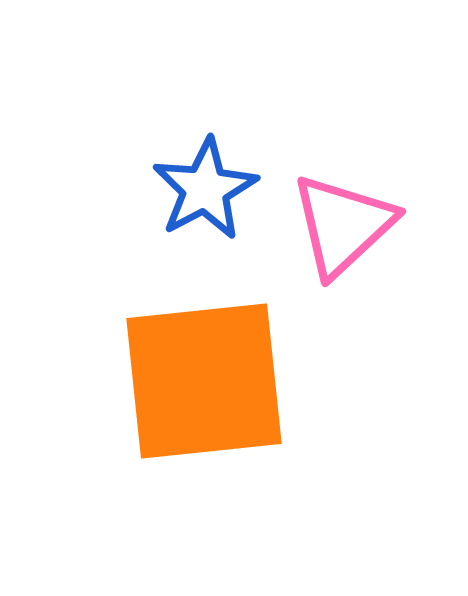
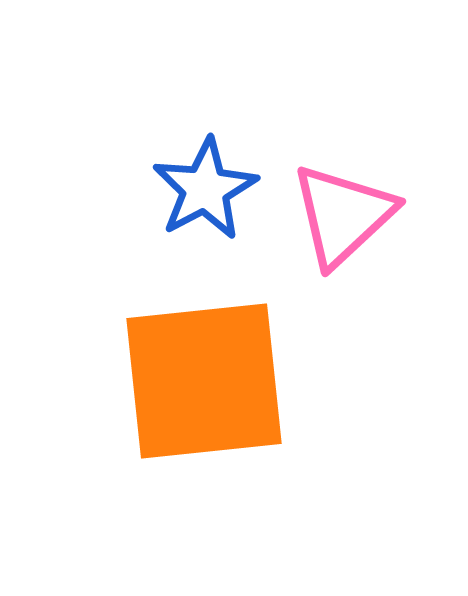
pink triangle: moved 10 px up
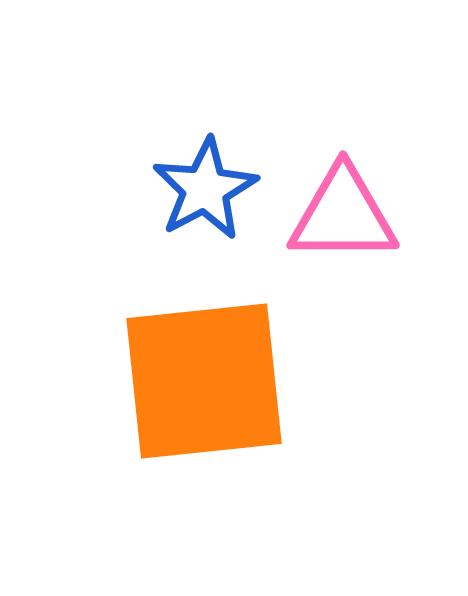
pink triangle: rotated 43 degrees clockwise
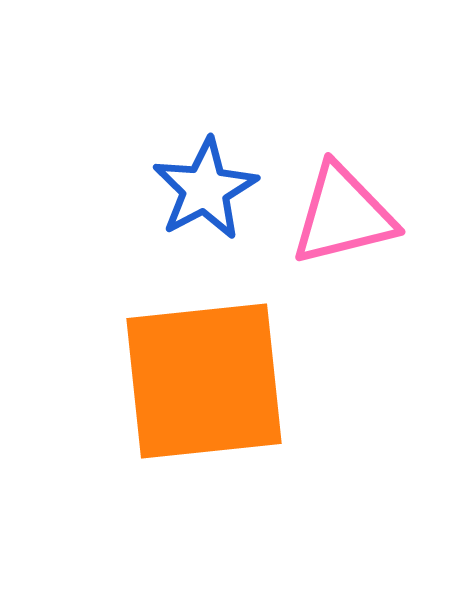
pink triangle: rotated 14 degrees counterclockwise
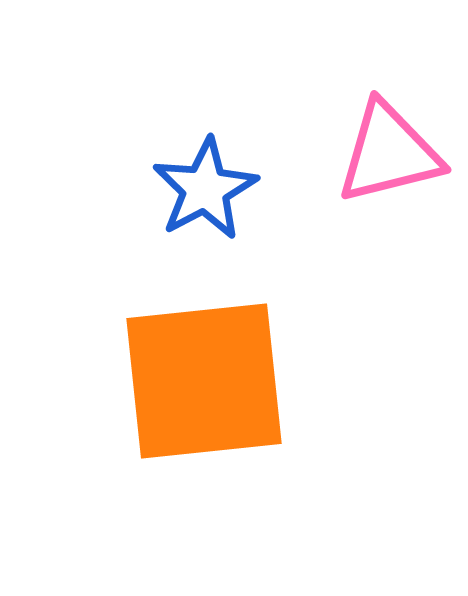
pink triangle: moved 46 px right, 62 px up
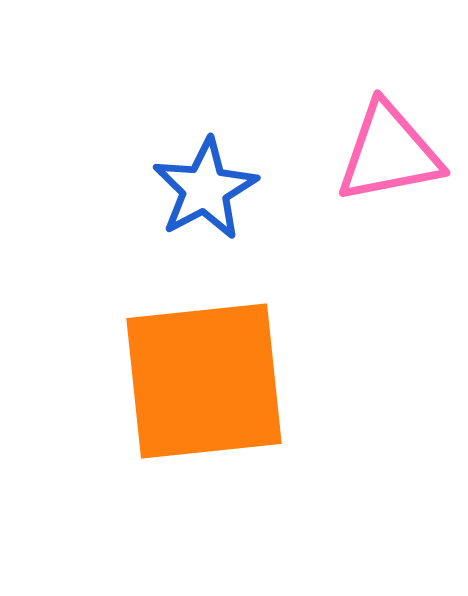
pink triangle: rotated 3 degrees clockwise
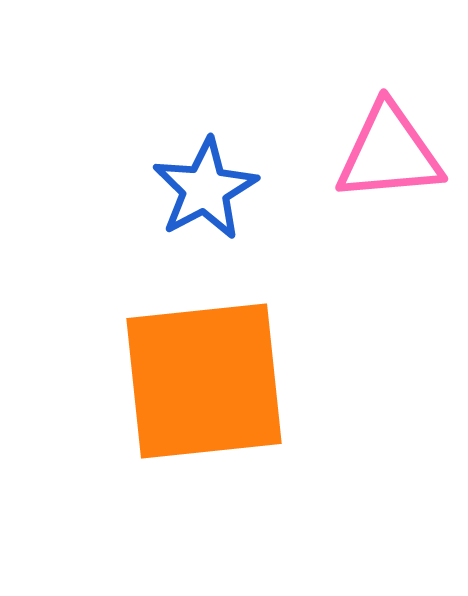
pink triangle: rotated 6 degrees clockwise
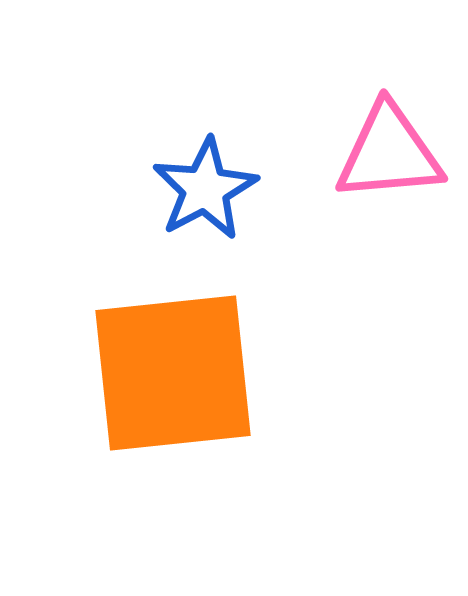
orange square: moved 31 px left, 8 px up
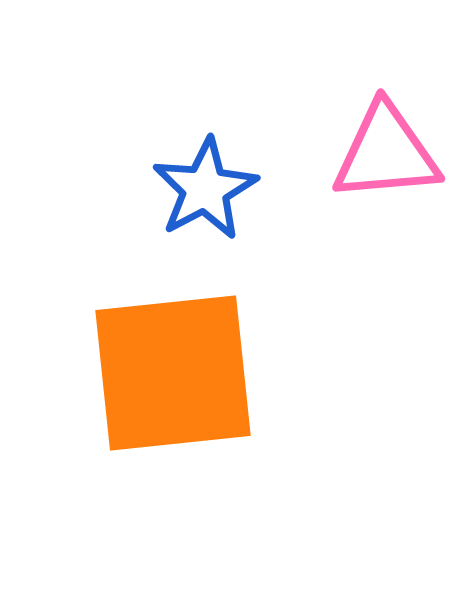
pink triangle: moved 3 px left
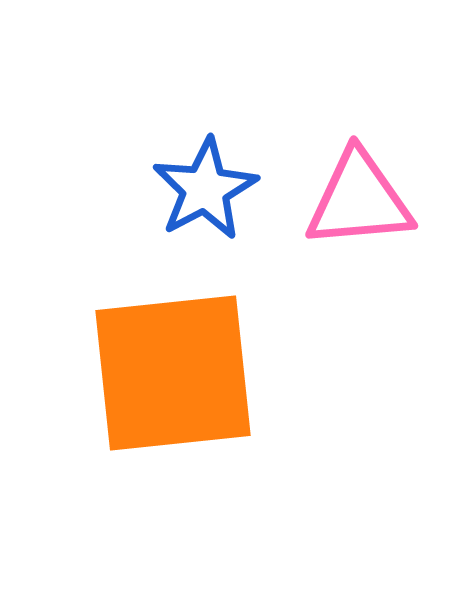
pink triangle: moved 27 px left, 47 px down
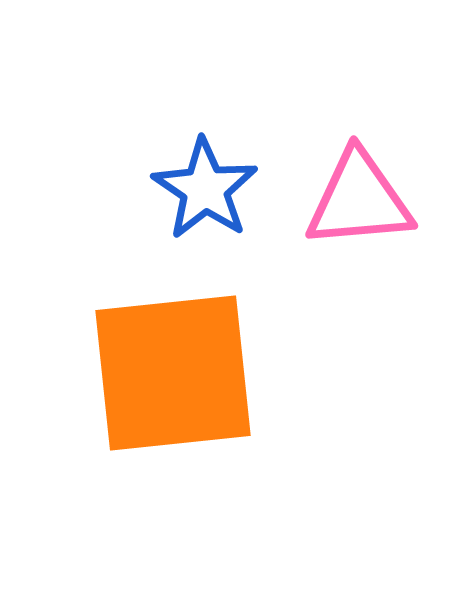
blue star: rotated 10 degrees counterclockwise
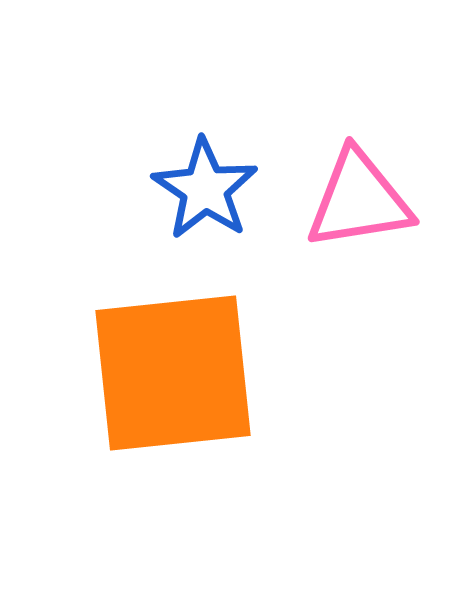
pink triangle: rotated 4 degrees counterclockwise
